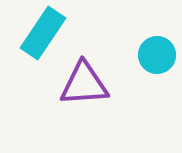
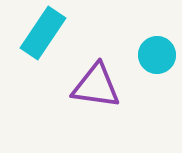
purple triangle: moved 12 px right, 2 px down; rotated 12 degrees clockwise
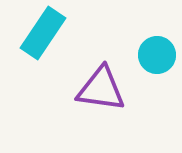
purple triangle: moved 5 px right, 3 px down
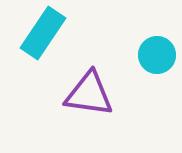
purple triangle: moved 12 px left, 5 px down
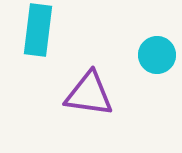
cyan rectangle: moved 5 px left, 3 px up; rotated 27 degrees counterclockwise
